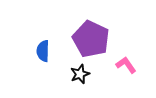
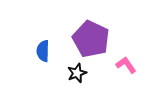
black star: moved 3 px left, 1 px up
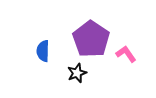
purple pentagon: rotated 9 degrees clockwise
pink L-shape: moved 11 px up
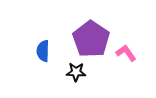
pink L-shape: moved 1 px up
black star: moved 1 px left, 1 px up; rotated 24 degrees clockwise
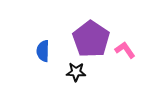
pink L-shape: moved 1 px left, 3 px up
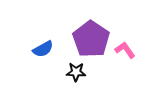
blue semicircle: moved 2 px up; rotated 120 degrees counterclockwise
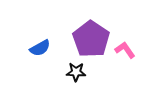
blue semicircle: moved 3 px left, 1 px up
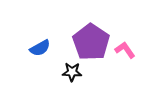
purple pentagon: moved 3 px down
black star: moved 4 px left
